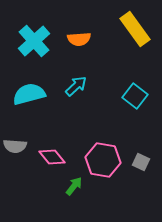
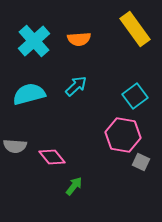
cyan square: rotated 15 degrees clockwise
pink hexagon: moved 20 px right, 25 px up
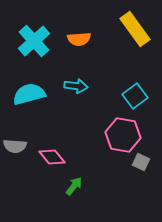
cyan arrow: rotated 50 degrees clockwise
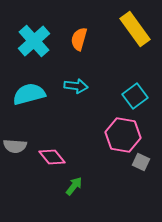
orange semicircle: rotated 110 degrees clockwise
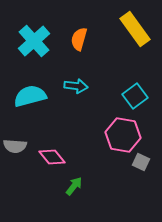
cyan semicircle: moved 1 px right, 2 px down
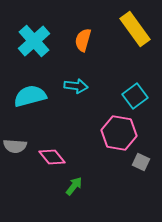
orange semicircle: moved 4 px right, 1 px down
pink hexagon: moved 4 px left, 2 px up
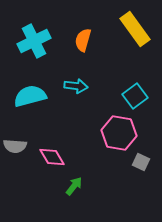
cyan cross: rotated 16 degrees clockwise
pink diamond: rotated 8 degrees clockwise
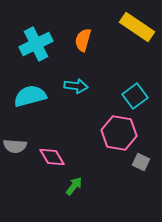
yellow rectangle: moved 2 px right, 2 px up; rotated 20 degrees counterclockwise
cyan cross: moved 2 px right, 3 px down
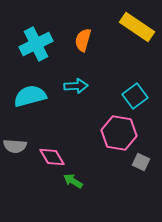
cyan arrow: rotated 10 degrees counterclockwise
green arrow: moved 1 px left, 5 px up; rotated 96 degrees counterclockwise
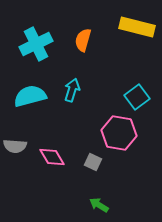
yellow rectangle: rotated 20 degrees counterclockwise
cyan arrow: moved 4 px left, 4 px down; rotated 70 degrees counterclockwise
cyan square: moved 2 px right, 1 px down
gray square: moved 48 px left
green arrow: moved 26 px right, 24 px down
